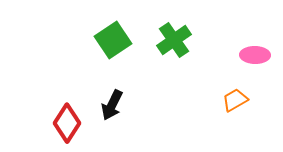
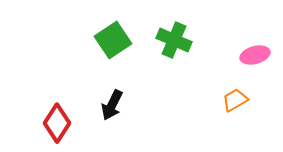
green cross: rotated 32 degrees counterclockwise
pink ellipse: rotated 16 degrees counterclockwise
red diamond: moved 10 px left
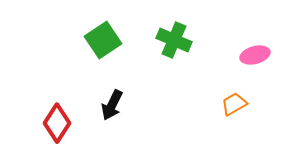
green square: moved 10 px left
orange trapezoid: moved 1 px left, 4 px down
